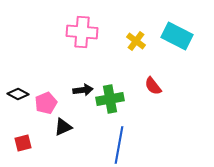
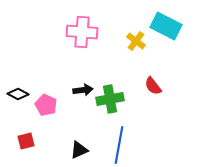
cyan rectangle: moved 11 px left, 10 px up
pink pentagon: moved 2 px down; rotated 25 degrees counterclockwise
black triangle: moved 16 px right, 23 px down
red square: moved 3 px right, 2 px up
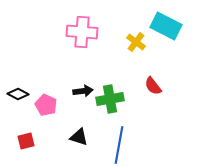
yellow cross: moved 1 px down
black arrow: moved 1 px down
black triangle: moved 13 px up; rotated 42 degrees clockwise
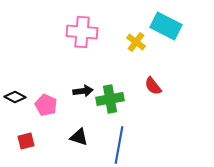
black diamond: moved 3 px left, 3 px down
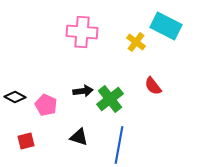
green cross: rotated 28 degrees counterclockwise
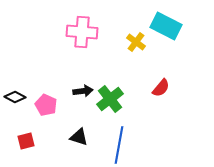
red semicircle: moved 8 px right, 2 px down; rotated 102 degrees counterclockwise
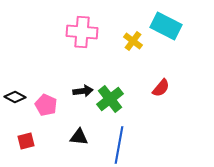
yellow cross: moved 3 px left, 1 px up
black triangle: rotated 12 degrees counterclockwise
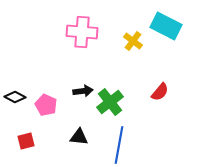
red semicircle: moved 1 px left, 4 px down
green cross: moved 3 px down
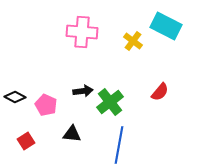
black triangle: moved 7 px left, 3 px up
red square: rotated 18 degrees counterclockwise
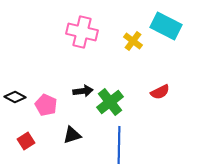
pink cross: rotated 8 degrees clockwise
red semicircle: rotated 24 degrees clockwise
black triangle: moved 1 px down; rotated 24 degrees counterclockwise
blue line: rotated 9 degrees counterclockwise
